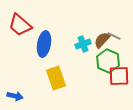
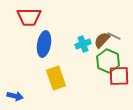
red trapezoid: moved 9 px right, 8 px up; rotated 40 degrees counterclockwise
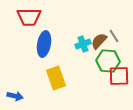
gray line: rotated 32 degrees clockwise
brown semicircle: moved 3 px left, 1 px down
green hexagon: rotated 20 degrees counterclockwise
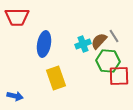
red trapezoid: moved 12 px left
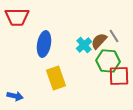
cyan cross: moved 1 px right, 1 px down; rotated 21 degrees counterclockwise
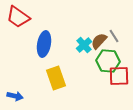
red trapezoid: moved 1 px right; rotated 35 degrees clockwise
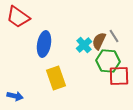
brown semicircle: rotated 18 degrees counterclockwise
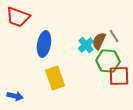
red trapezoid: rotated 15 degrees counterclockwise
cyan cross: moved 2 px right
yellow rectangle: moved 1 px left
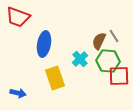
cyan cross: moved 6 px left, 14 px down
blue arrow: moved 3 px right, 3 px up
